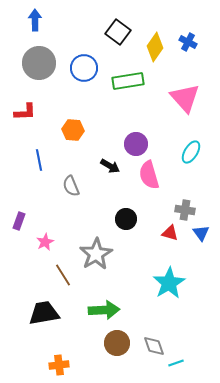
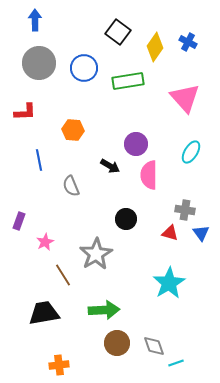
pink semicircle: rotated 16 degrees clockwise
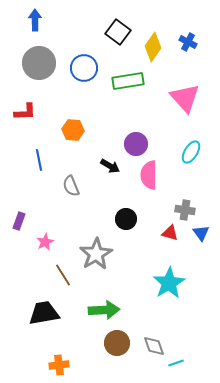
yellow diamond: moved 2 px left
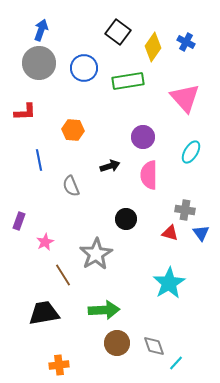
blue arrow: moved 6 px right, 10 px down; rotated 20 degrees clockwise
blue cross: moved 2 px left
purple circle: moved 7 px right, 7 px up
black arrow: rotated 48 degrees counterclockwise
cyan line: rotated 28 degrees counterclockwise
